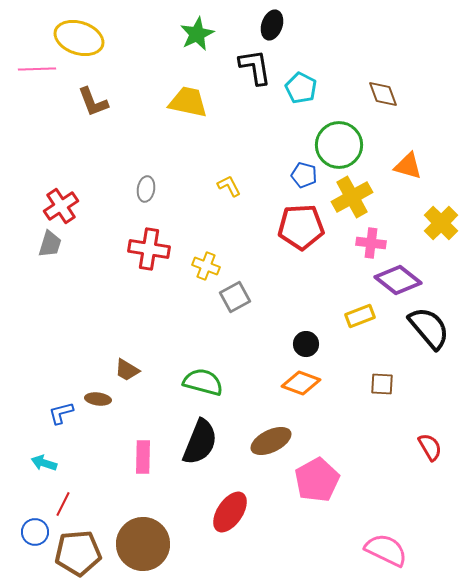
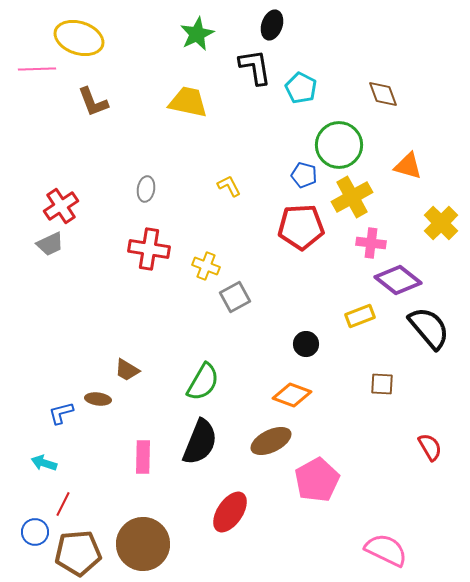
gray trapezoid at (50, 244): rotated 48 degrees clockwise
green semicircle at (203, 382): rotated 105 degrees clockwise
orange diamond at (301, 383): moved 9 px left, 12 px down
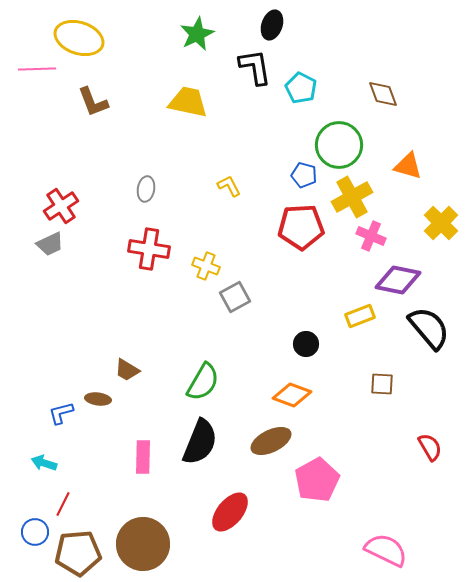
pink cross at (371, 243): moved 7 px up; rotated 16 degrees clockwise
purple diamond at (398, 280): rotated 27 degrees counterclockwise
red ellipse at (230, 512): rotated 6 degrees clockwise
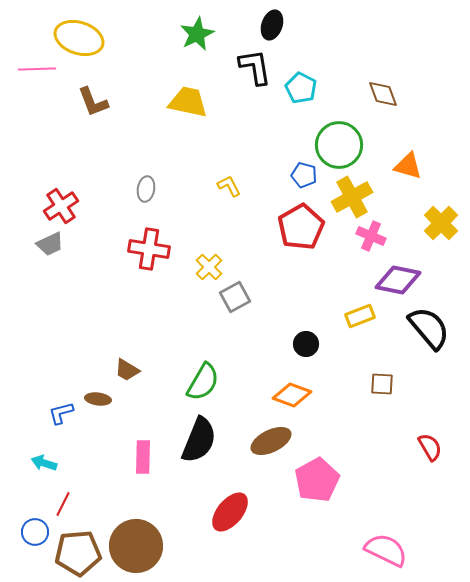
red pentagon at (301, 227): rotated 27 degrees counterclockwise
yellow cross at (206, 266): moved 3 px right, 1 px down; rotated 24 degrees clockwise
black semicircle at (200, 442): moved 1 px left, 2 px up
brown circle at (143, 544): moved 7 px left, 2 px down
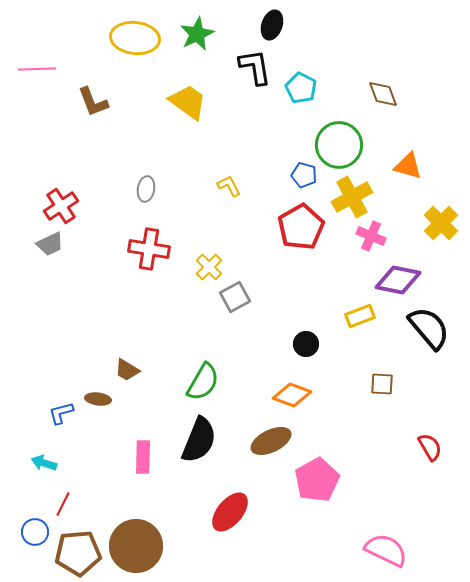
yellow ellipse at (79, 38): moved 56 px right; rotated 12 degrees counterclockwise
yellow trapezoid at (188, 102): rotated 24 degrees clockwise
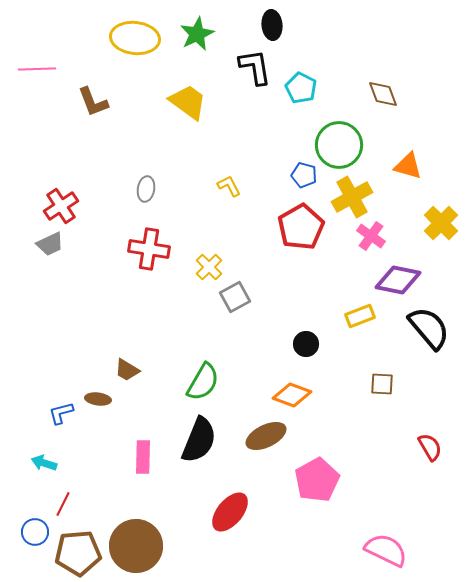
black ellipse at (272, 25): rotated 24 degrees counterclockwise
pink cross at (371, 236): rotated 12 degrees clockwise
brown ellipse at (271, 441): moved 5 px left, 5 px up
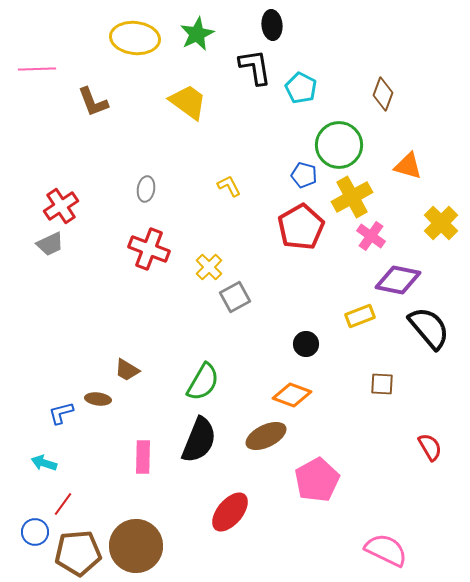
brown diamond at (383, 94): rotated 40 degrees clockwise
red cross at (149, 249): rotated 12 degrees clockwise
red line at (63, 504): rotated 10 degrees clockwise
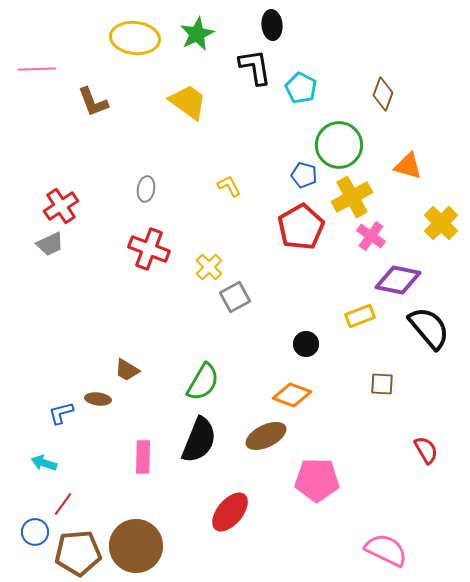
red semicircle at (430, 447): moved 4 px left, 3 px down
pink pentagon at (317, 480): rotated 30 degrees clockwise
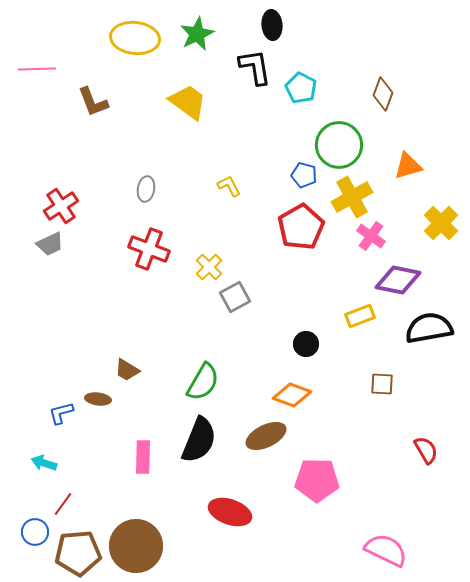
orange triangle at (408, 166): rotated 32 degrees counterclockwise
black semicircle at (429, 328): rotated 60 degrees counterclockwise
red ellipse at (230, 512): rotated 69 degrees clockwise
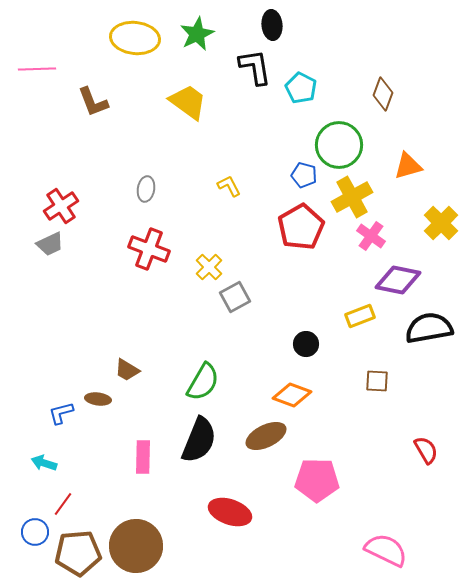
brown square at (382, 384): moved 5 px left, 3 px up
